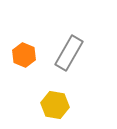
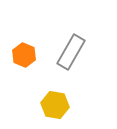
gray rectangle: moved 2 px right, 1 px up
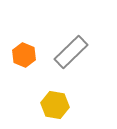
gray rectangle: rotated 16 degrees clockwise
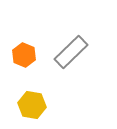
yellow hexagon: moved 23 px left
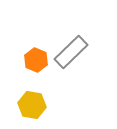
orange hexagon: moved 12 px right, 5 px down
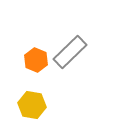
gray rectangle: moved 1 px left
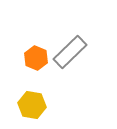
orange hexagon: moved 2 px up
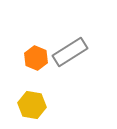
gray rectangle: rotated 12 degrees clockwise
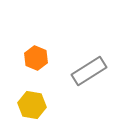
gray rectangle: moved 19 px right, 19 px down
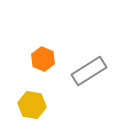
orange hexagon: moved 7 px right, 1 px down
